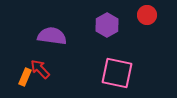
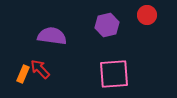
purple hexagon: rotated 15 degrees clockwise
pink square: moved 3 px left, 1 px down; rotated 16 degrees counterclockwise
orange rectangle: moved 2 px left, 3 px up
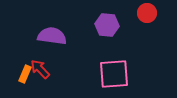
red circle: moved 2 px up
purple hexagon: rotated 20 degrees clockwise
orange rectangle: moved 2 px right
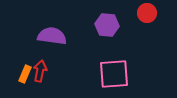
red arrow: moved 2 px down; rotated 55 degrees clockwise
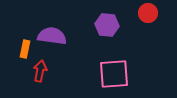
red circle: moved 1 px right
orange rectangle: moved 25 px up; rotated 12 degrees counterclockwise
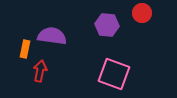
red circle: moved 6 px left
pink square: rotated 24 degrees clockwise
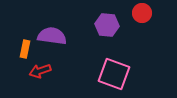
red arrow: rotated 120 degrees counterclockwise
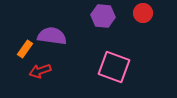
red circle: moved 1 px right
purple hexagon: moved 4 px left, 9 px up
orange rectangle: rotated 24 degrees clockwise
pink square: moved 7 px up
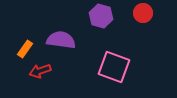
purple hexagon: moved 2 px left; rotated 10 degrees clockwise
purple semicircle: moved 9 px right, 4 px down
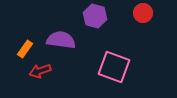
purple hexagon: moved 6 px left
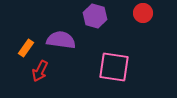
orange rectangle: moved 1 px right, 1 px up
pink square: rotated 12 degrees counterclockwise
red arrow: rotated 45 degrees counterclockwise
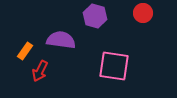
orange rectangle: moved 1 px left, 3 px down
pink square: moved 1 px up
